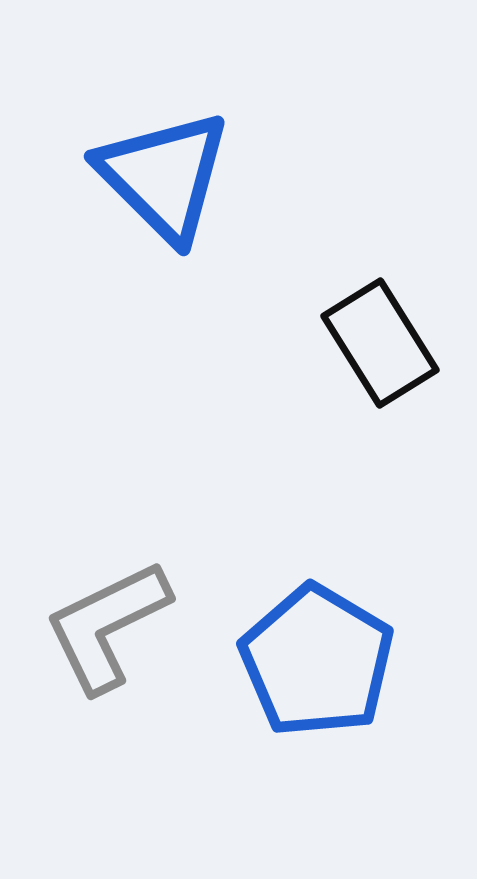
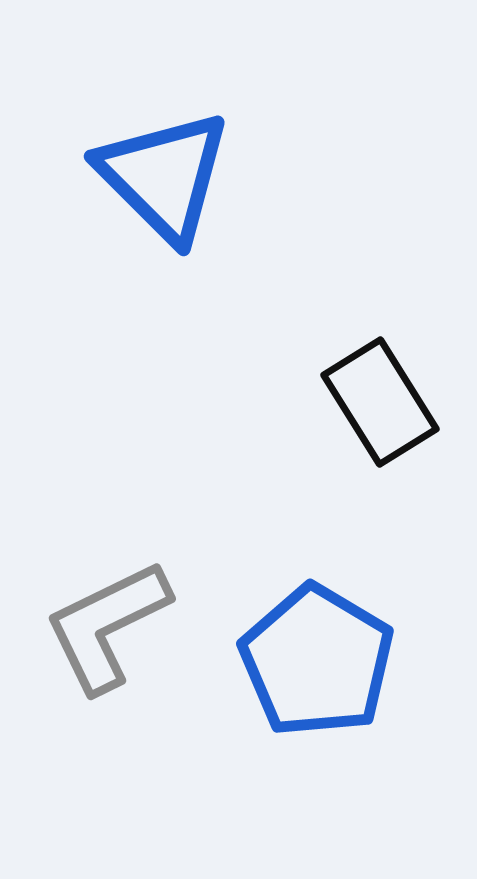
black rectangle: moved 59 px down
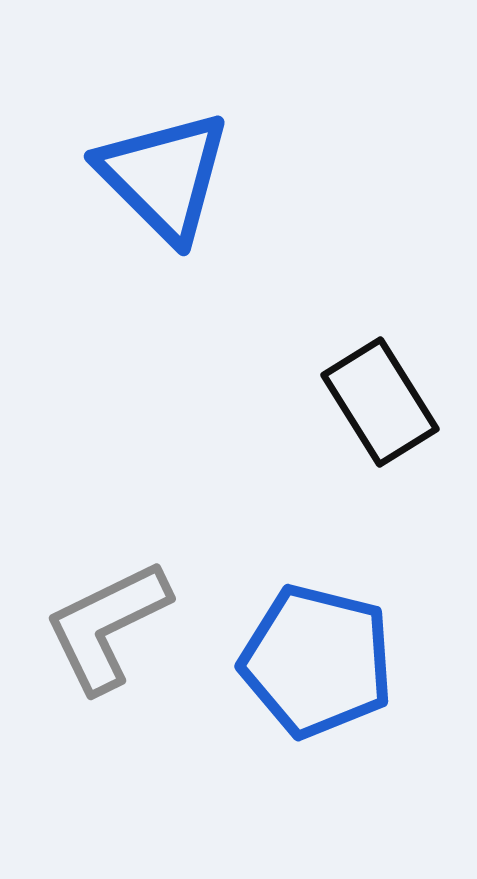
blue pentagon: rotated 17 degrees counterclockwise
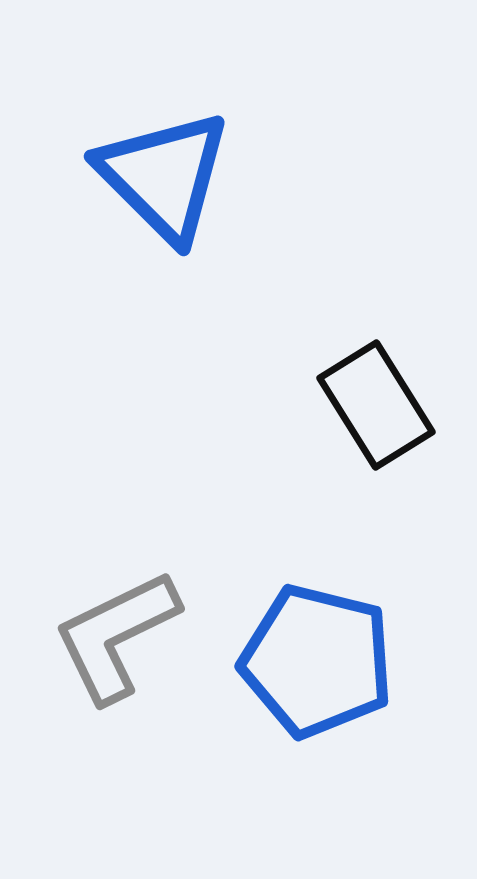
black rectangle: moved 4 px left, 3 px down
gray L-shape: moved 9 px right, 10 px down
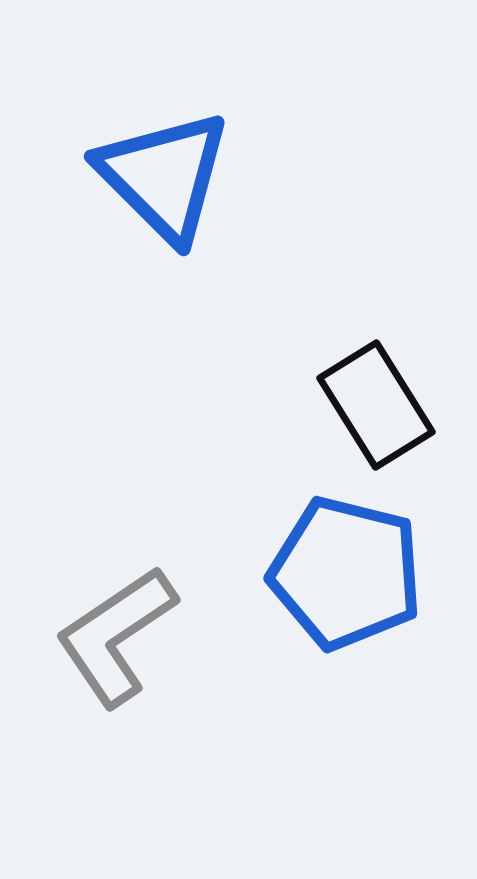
gray L-shape: rotated 8 degrees counterclockwise
blue pentagon: moved 29 px right, 88 px up
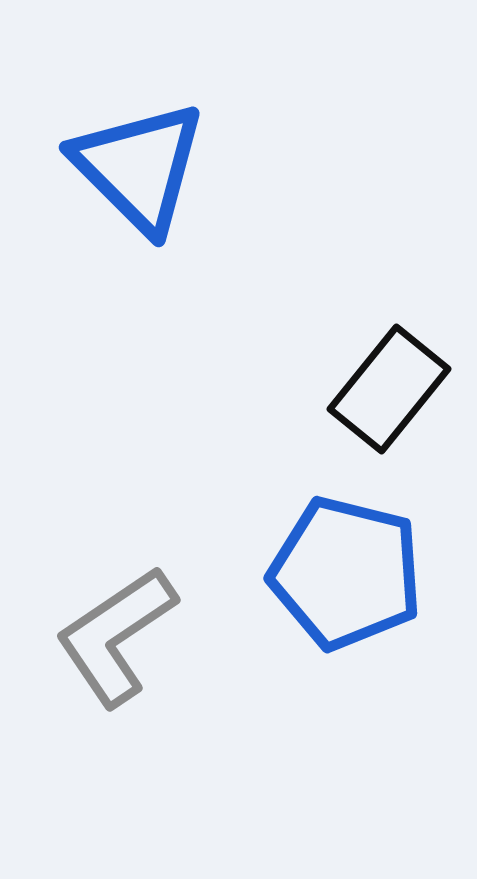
blue triangle: moved 25 px left, 9 px up
black rectangle: moved 13 px right, 16 px up; rotated 71 degrees clockwise
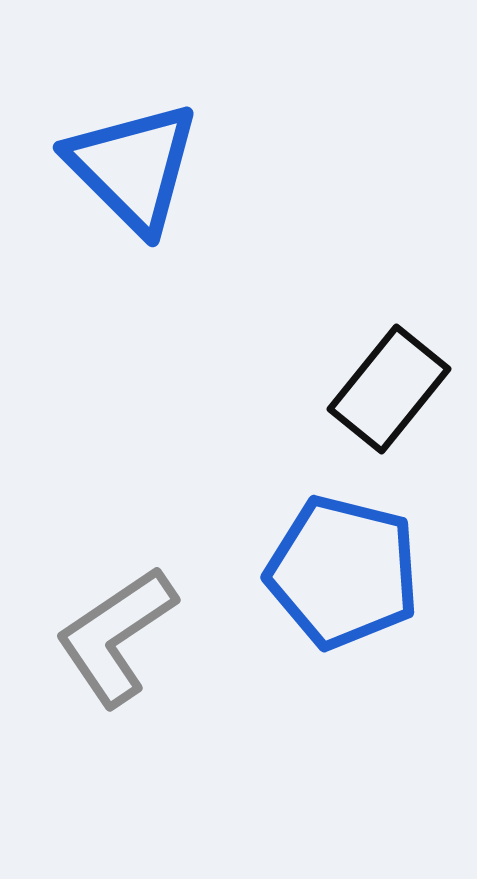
blue triangle: moved 6 px left
blue pentagon: moved 3 px left, 1 px up
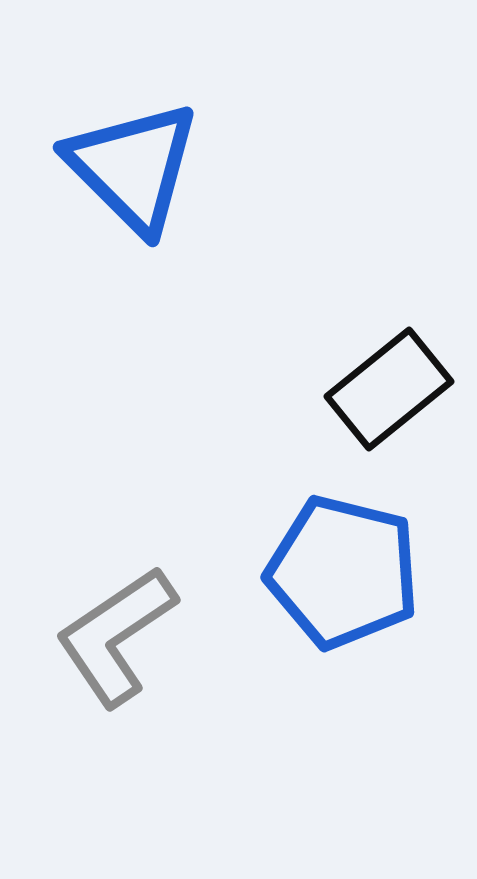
black rectangle: rotated 12 degrees clockwise
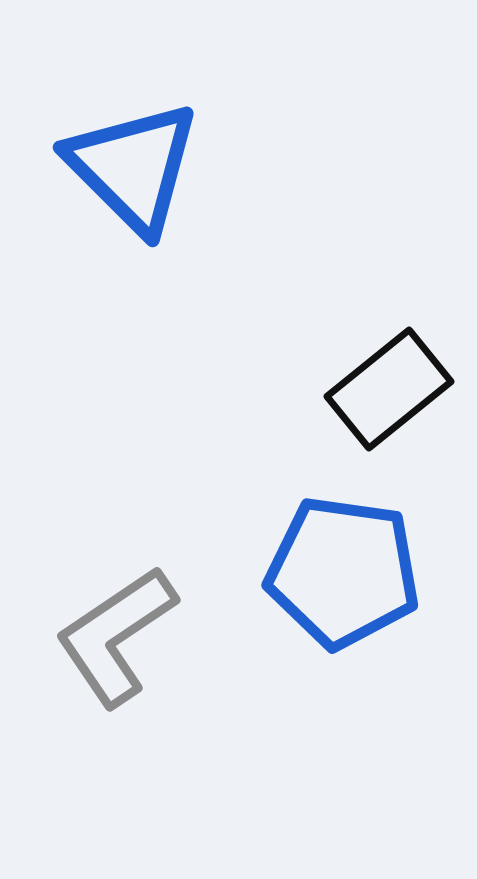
blue pentagon: rotated 6 degrees counterclockwise
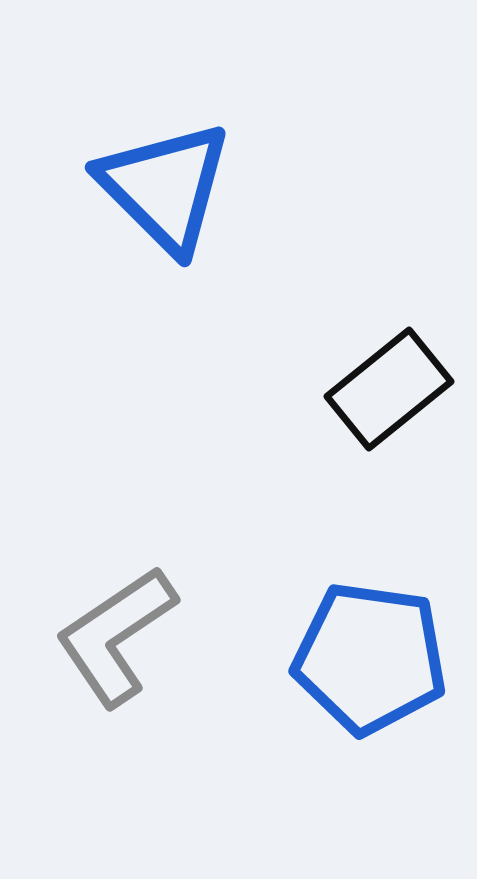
blue triangle: moved 32 px right, 20 px down
blue pentagon: moved 27 px right, 86 px down
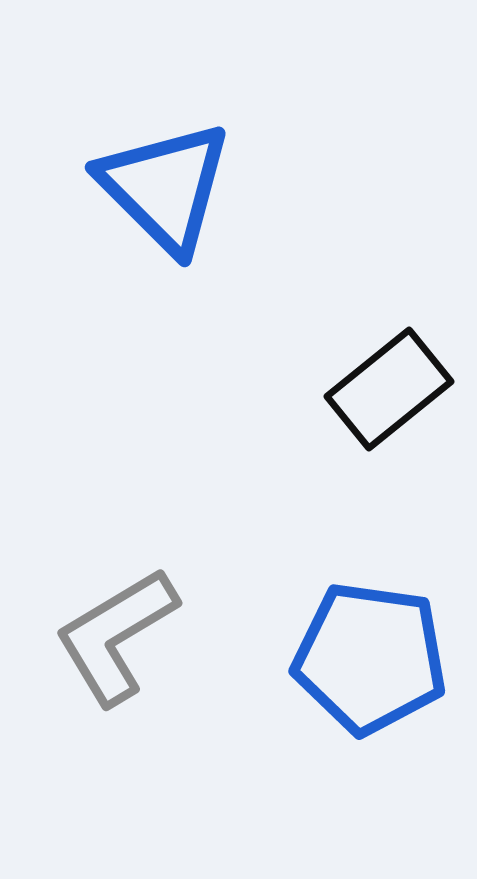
gray L-shape: rotated 3 degrees clockwise
